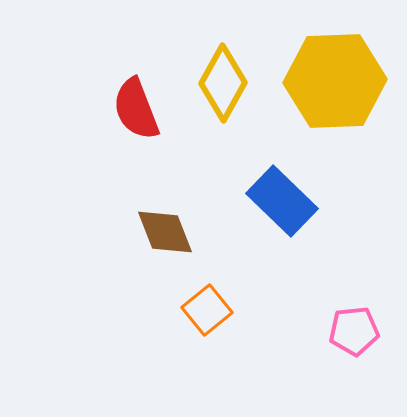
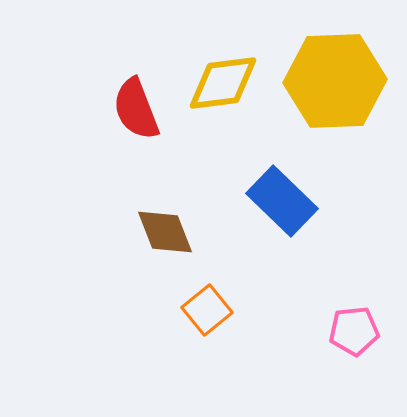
yellow diamond: rotated 54 degrees clockwise
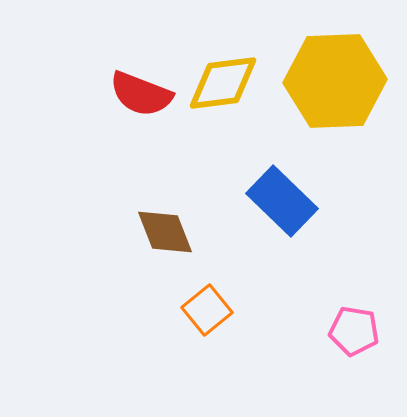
red semicircle: moved 5 px right, 15 px up; rotated 48 degrees counterclockwise
pink pentagon: rotated 15 degrees clockwise
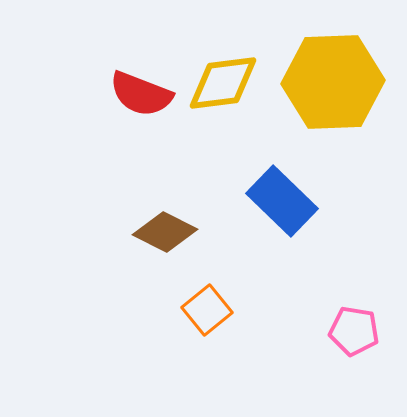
yellow hexagon: moved 2 px left, 1 px down
brown diamond: rotated 42 degrees counterclockwise
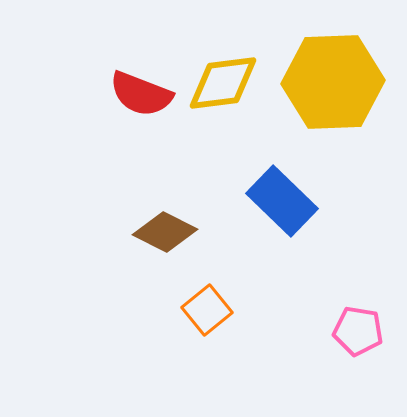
pink pentagon: moved 4 px right
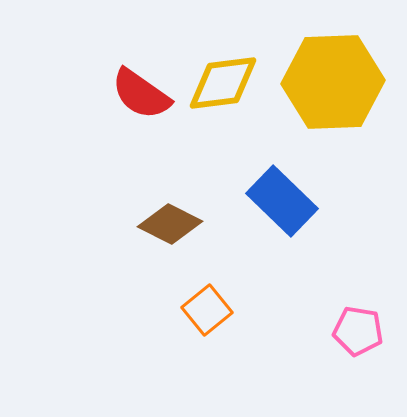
red semicircle: rotated 14 degrees clockwise
brown diamond: moved 5 px right, 8 px up
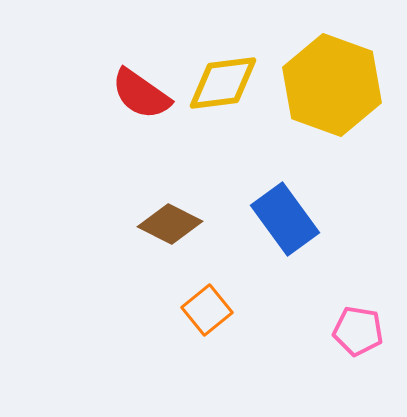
yellow hexagon: moved 1 px left, 3 px down; rotated 22 degrees clockwise
blue rectangle: moved 3 px right, 18 px down; rotated 10 degrees clockwise
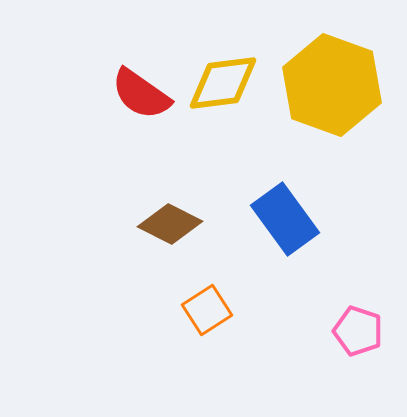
orange square: rotated 6 degrees clockwise
pink pentagon: rotated 9 degrees clockwise
